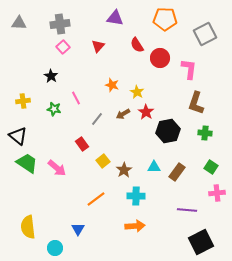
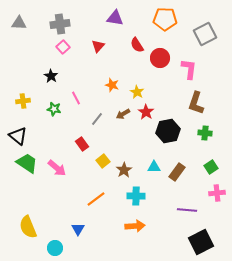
green square: rotated 24 degrees clockwise
yellow semicircle: rotated 15 degrees counterclockwise
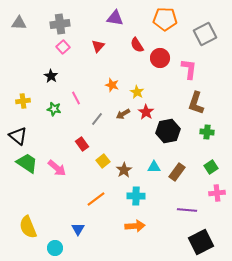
green cross: moved 2 px right, 1 px up
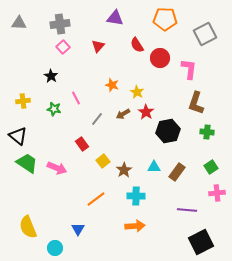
pink arrow: rotated 18 degrees counterclockwise
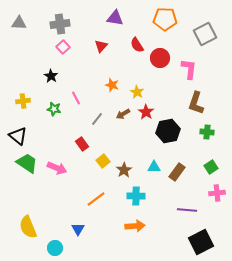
red triangle: moved 3 px right
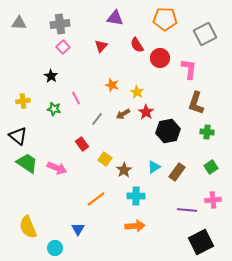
yellow square: moved 2 px right, 2 px up; rotated 16 degrees counterclockwise
cyan triangle: rotated 32 degrees counterclockwise
pink cross: moved 4 px left, 7 px down
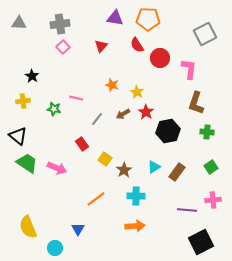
orange pentagon: moved 17 px left
black star: moved 19 px left
pink line: rotated 48 degrees counterclockwise
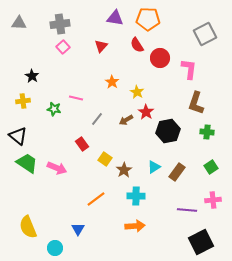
orange star: moved 3 px up; rotated 16 degrees clockwise
brown arrow: moved 3 px right, 6 px down
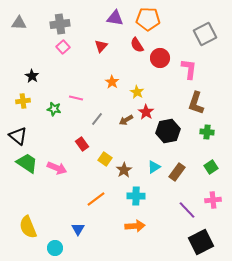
purple line: rotated 42 degrees clockwise
